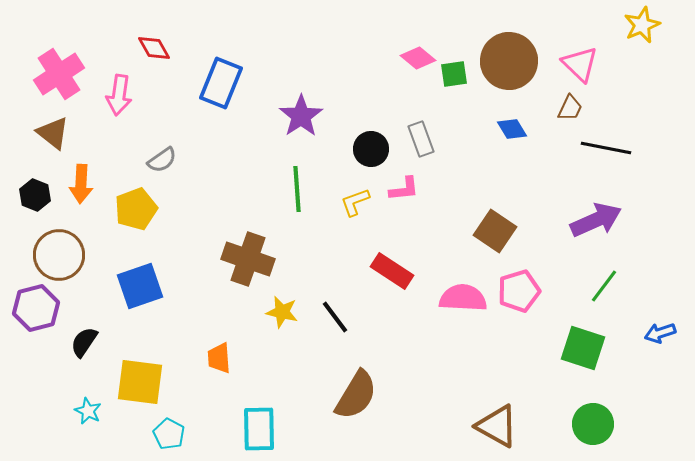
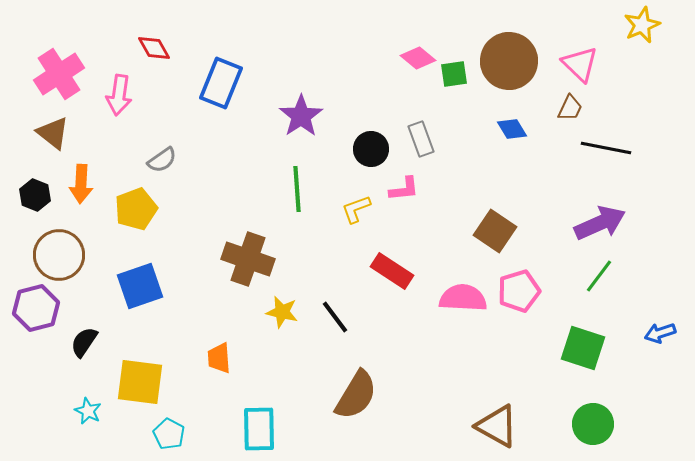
yellow L-shape at (355, 202): moved 1 px right, 7 px down
purple arrow at (596, 220): moved 4 px right, 3 px down
green line at (604, 286): moved 5 px left, 10 px up
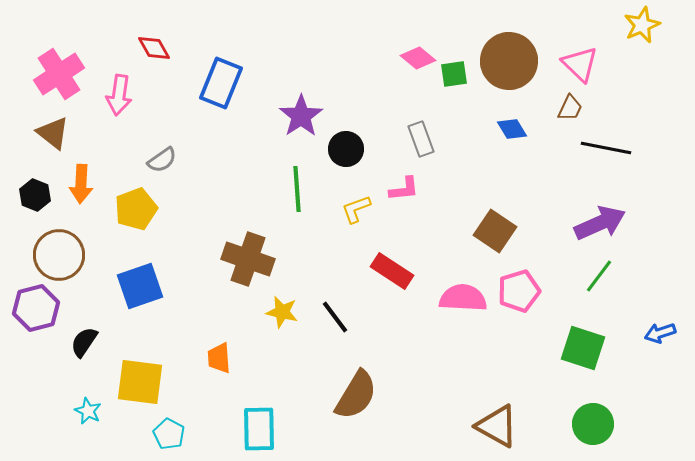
black circle at (371, 149): moved 25 px left
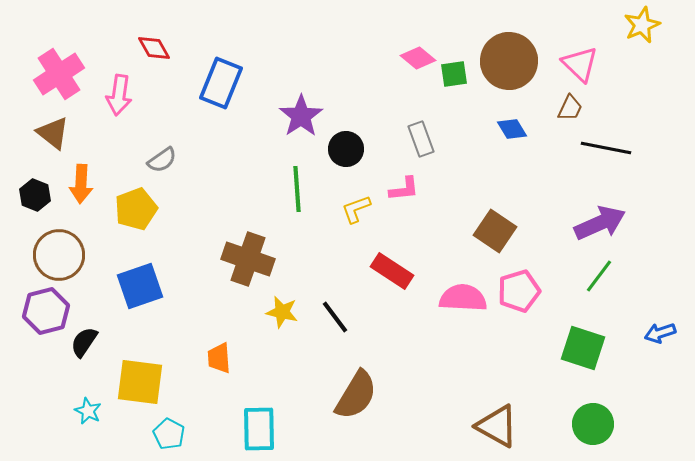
purple hexagon at (36, 308): moved 10 px right, 3 px down
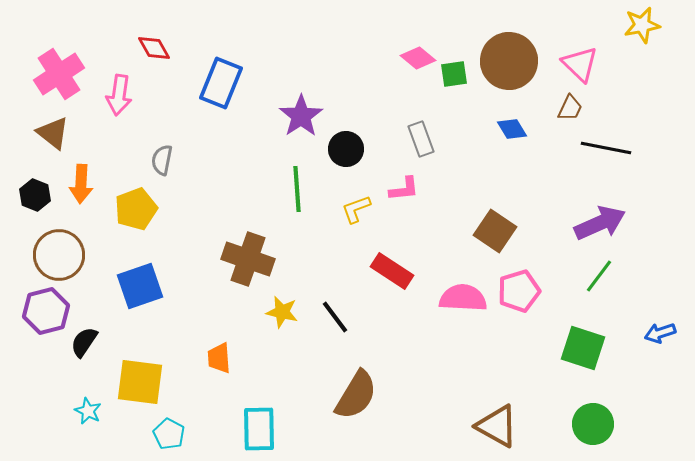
yellow star at (642, 25): rotated 12 degrees clockwise
gray semicircle at (162, 160): rotated 136 degrees clockwise
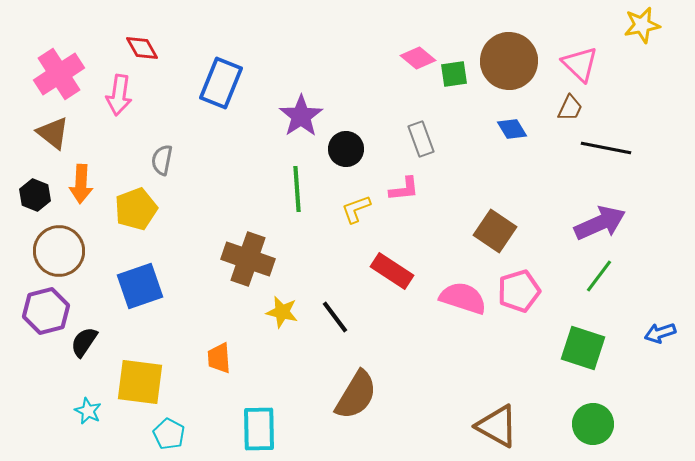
red diamond at (154, 48): moved 12 px left
brown circle at (59, 255): moved 4 px up
pink semicircle at (463, 298): rotated 15 degrees clockwise
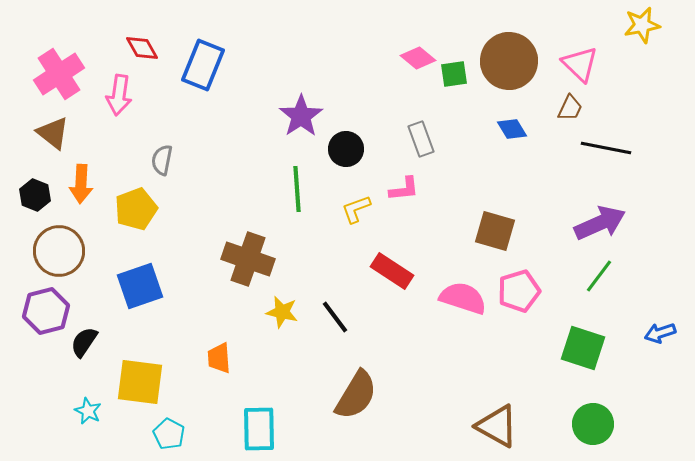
blue rectangle at (221, 83): moved 18 px left, 18 px up
brown square at (495, 231): rotated 18 degrees counterclockwise
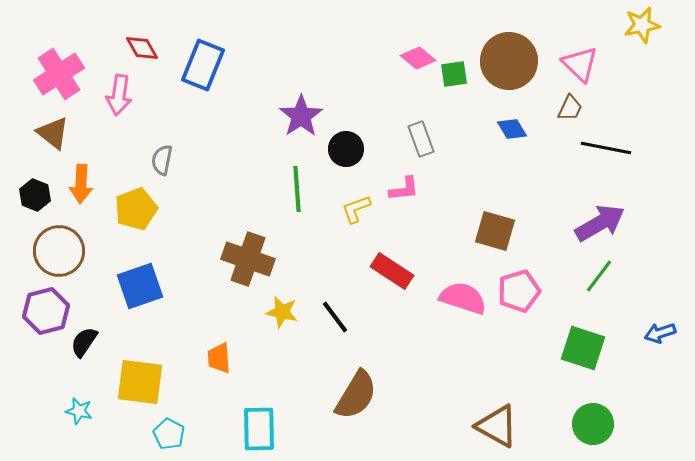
purple arrow at (600, 223): rotated 6 degrees counterclockwise
cyan star at (88, 411): moved 9 px left; rotated 12 degrees counterclockwise
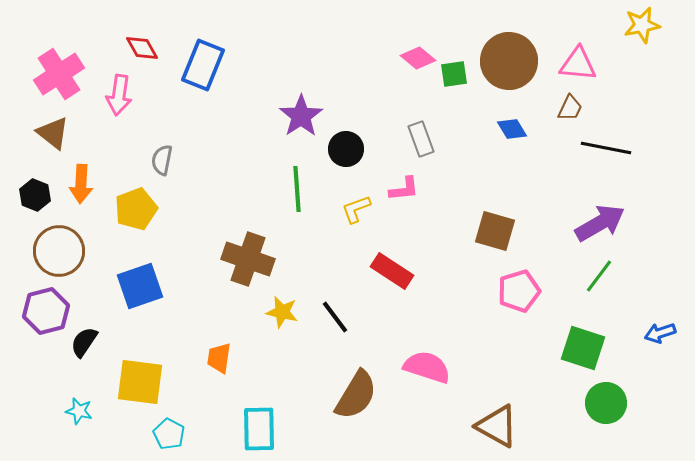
pink triangle at (580, 64): moved 2 px left; rotated 39 degrees counterclockwise
pink semicircle at (463, 298): moved 36 px left, 69 px down
orange trapezoid at (219, 358): rotated 12 degrees clockwise
green circle at (593, 424): moved 13 px right, 21 px up
